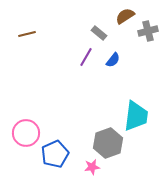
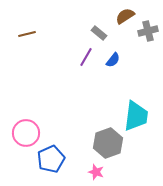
blue pentagon: moved 4 px left, 5 px down
pink star: moved 4 px right, 5 px down; rotated 28 degrees clockwise
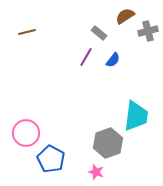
brown line: moved 2 px up
blue pentagon: rotated 20 degrees counterclockwise
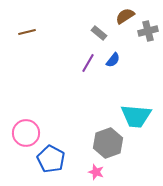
purple line: moved 2 px right, 6 px down
cyan trapezoid: rotated 88 degrees clockwise
